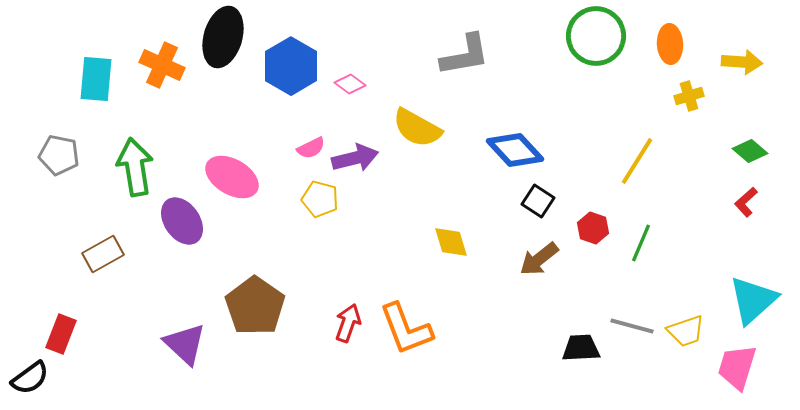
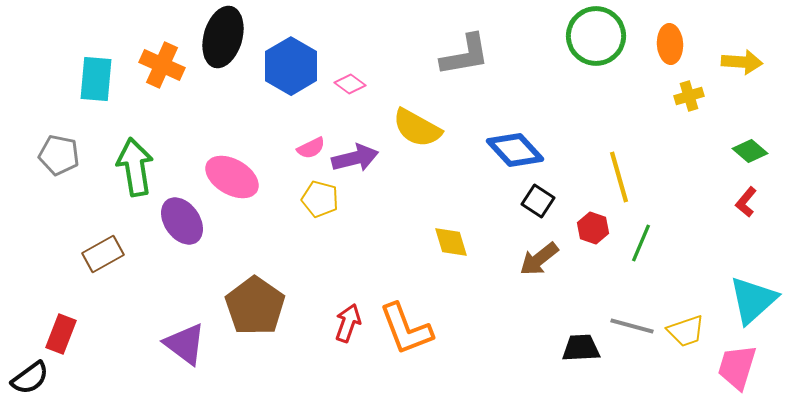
yellow line: moved 18 px left, 16 px down; rotated 48 degrees counterclockwise
red L-shape: rotated 8 degrees counterclockwise
purple triangle: rotated 6 degrees counterclockwise
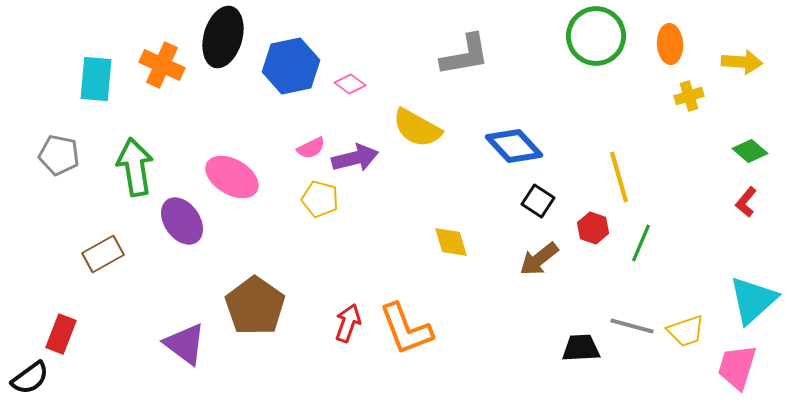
blue hexagon: rotated 18 degrees clockwise
blue diamond: moved 1 px left, 4 px up
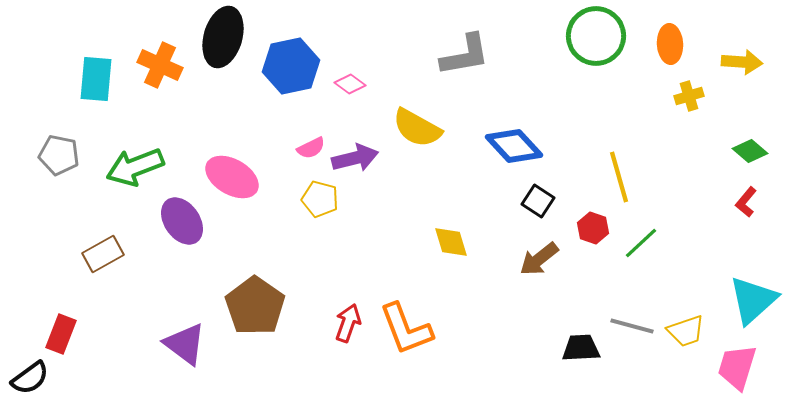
orange cross: moved 2 px left
green arrow: rotated 102 degrees counterclockwise
green line: rotated 24 degrees clockwise
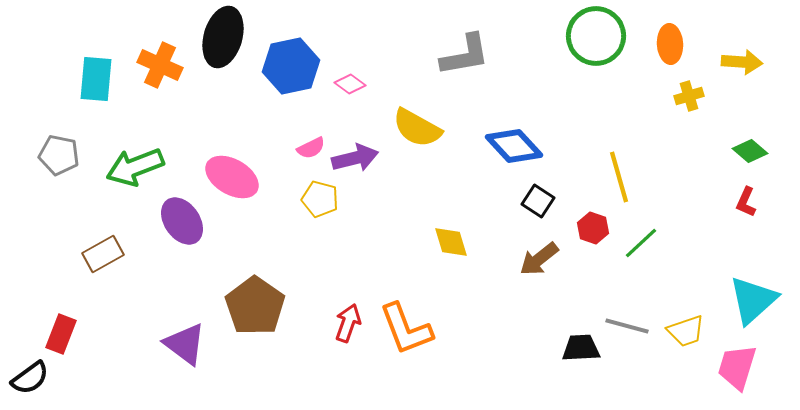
red L-shape: rotated 16 degrees counterclockwise
gray line: moved 5 px left
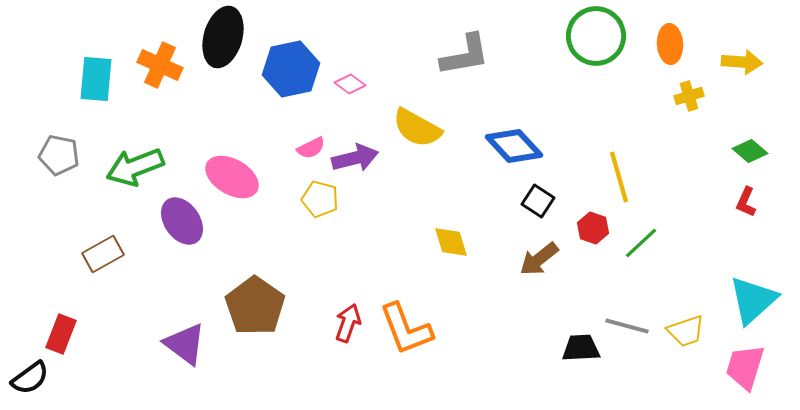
blue hexagon: moved 3 px down
pink trapezoid: moved 8 px right
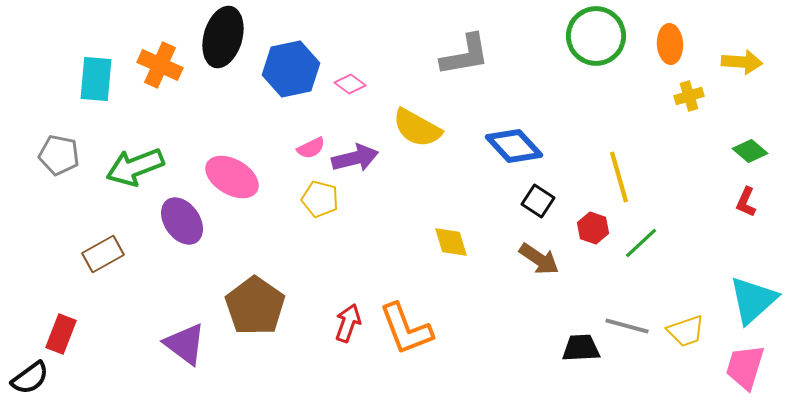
brown arrow: rotated 108 degrees counterclockwise
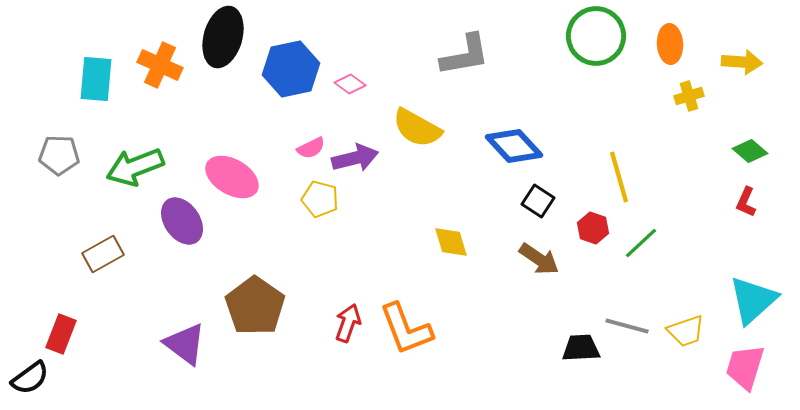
gray pentagon: rotated 9 degrees counterclockwise
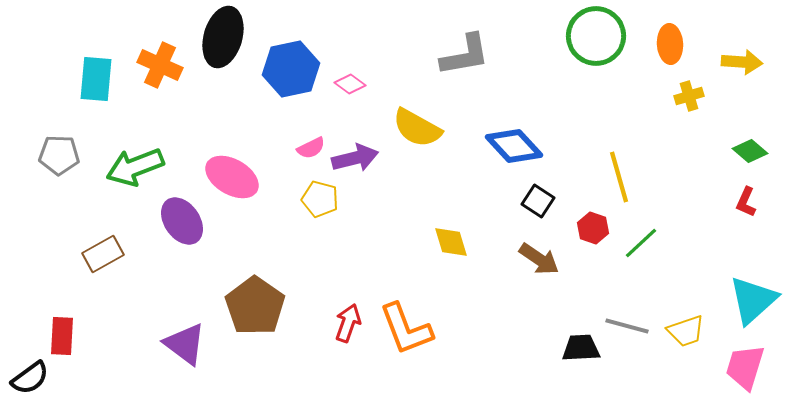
red rectangle: moved 1 px right, 2 px down; rotated 18 degrees counterclockwise
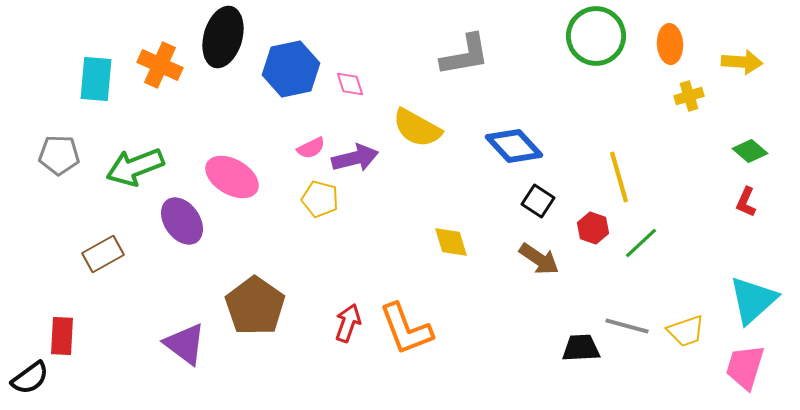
pink diamond: rotated 36 degrees clockwise
